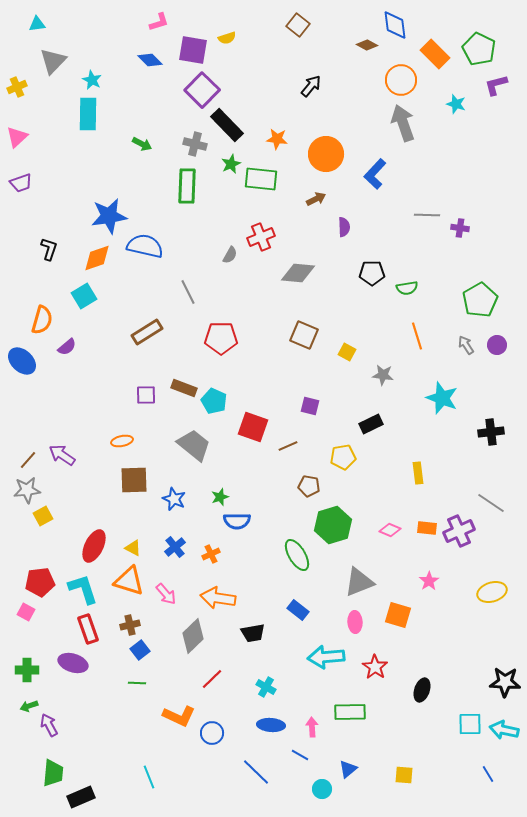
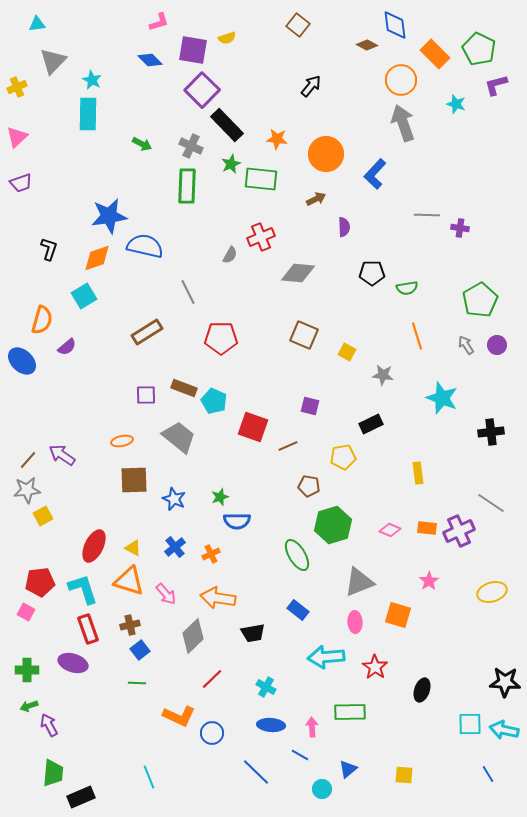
gray cross at (195, 144): moved 4 px left, 2 px down; rotated 10 degrees clockwise
gray trapezoid at (194, 445): moved 15 px left, 8 px up
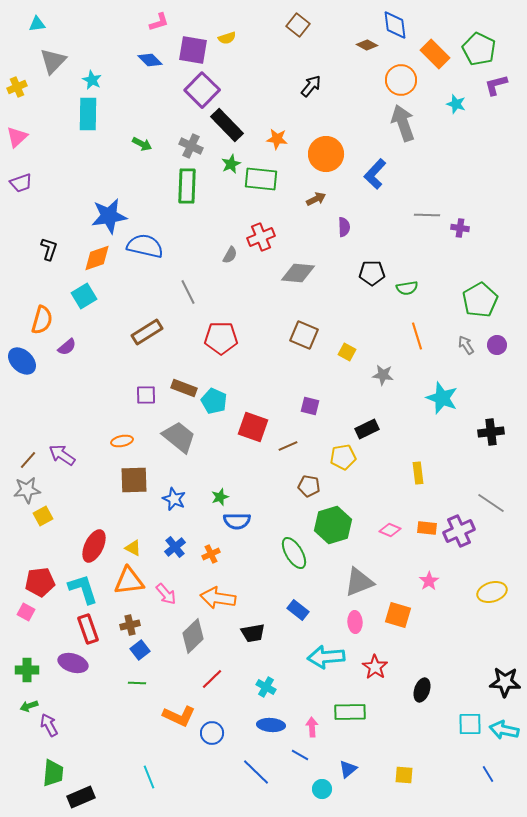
black rectangle at (371, 424): moved 4 px left, 5 px down
green ellipse at (297, 555): moved 3 px left, 2 px up
orange triangle at (129, 581): rotated 24 degrees counterclockwise
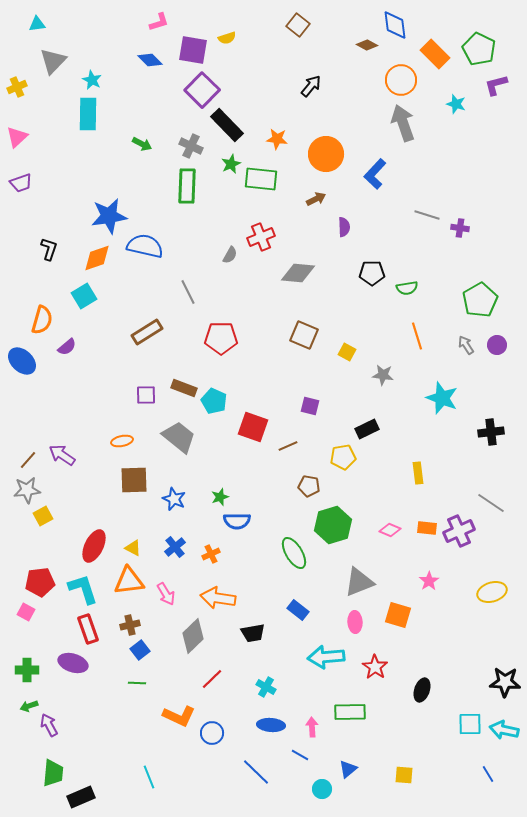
gray line at (427, 215): rotated 15 degrees clockwise
pink arrow at (166, 594): rotated 10 degrees clockwise
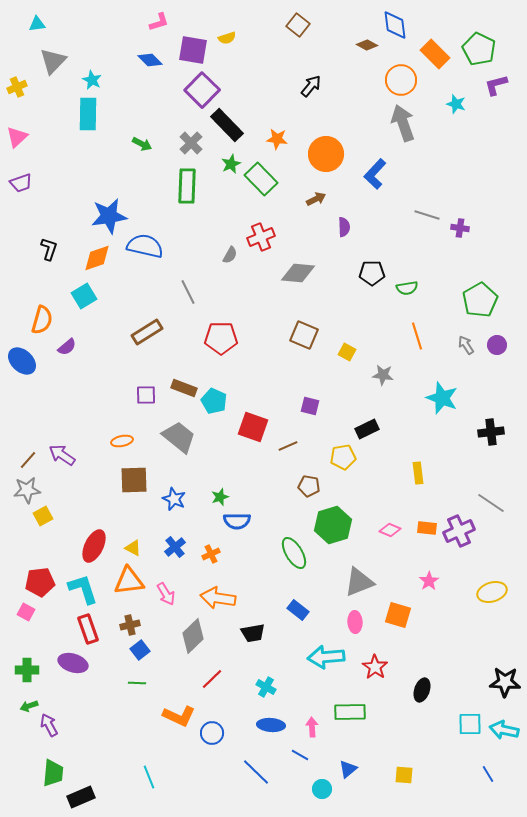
gray cross at (191, 146): moved 3 px up; rotated 20 degrees clockwise
green rectangle at (261, 179): rotated 40 degrees clockwise
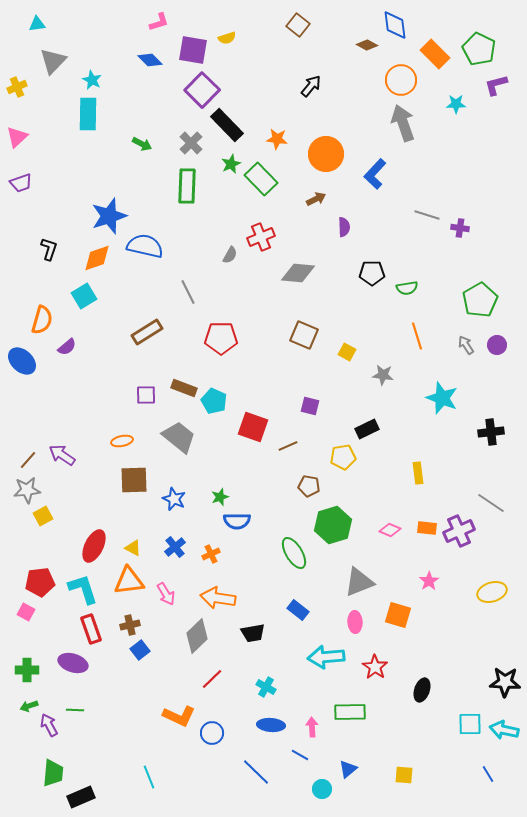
cyan star at (456, 104): rotated 18 degrees counterclockwise
blue star at (109, 216): rotated 9 degrees counterclockwise
red rectangle at (88, 629): moved 3 px right
gray diamond at (193, 636): moved 4 px right
green line at (137, 683): moved 62 px left, 27 px down
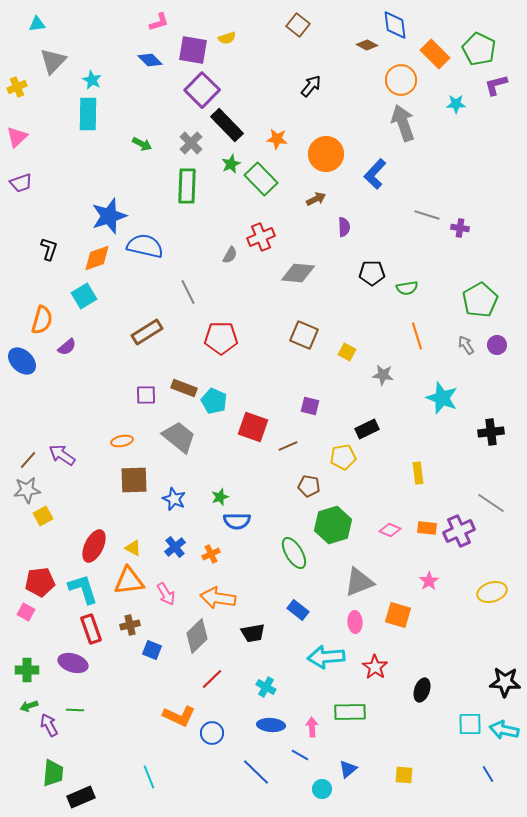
blue square at (140, 650): moved 12 px right; rotated 30 degrees counterclockwise
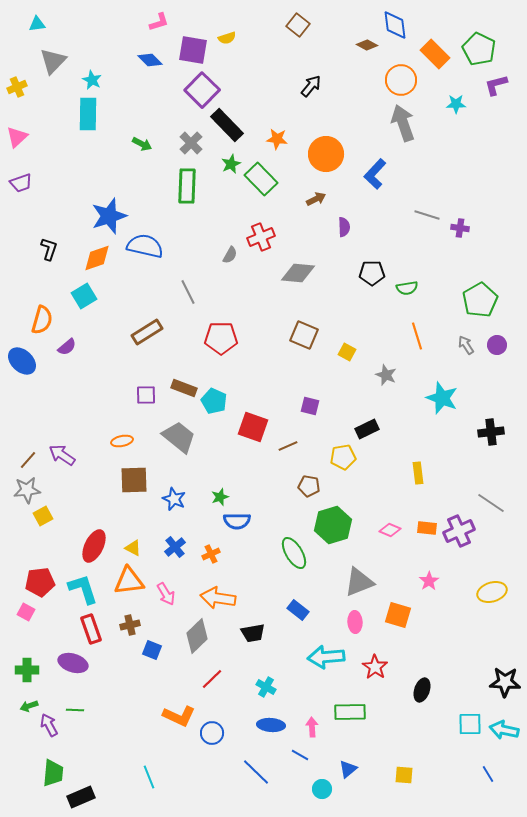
gray star at (383, 375): moved 3 px right; rotated 15 degrees clockwise
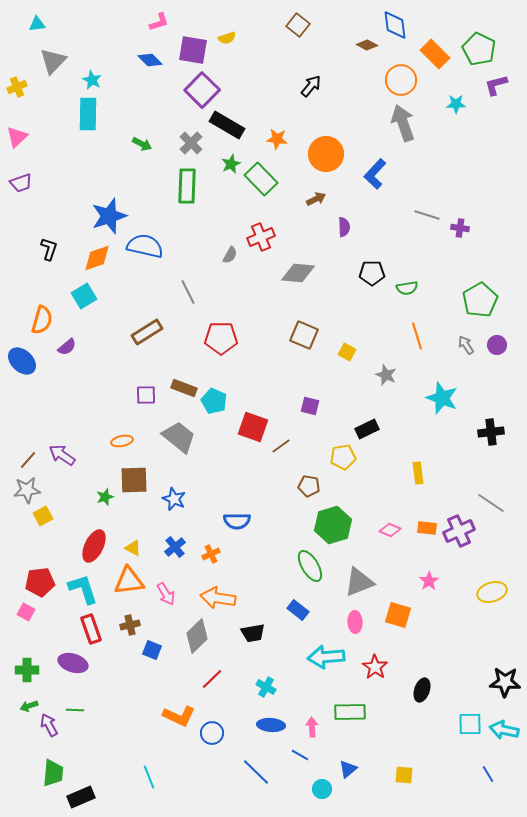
black rectangle at (227, 125): rotated 16 degrees counterclockwise
brown line at (288, 446): moved 7 px left; rotated 12 degrees counterclockwise
green star at (220, 497): moved 115 px left
green ellipse at (294, 553): moved 16 px right, 13 px down
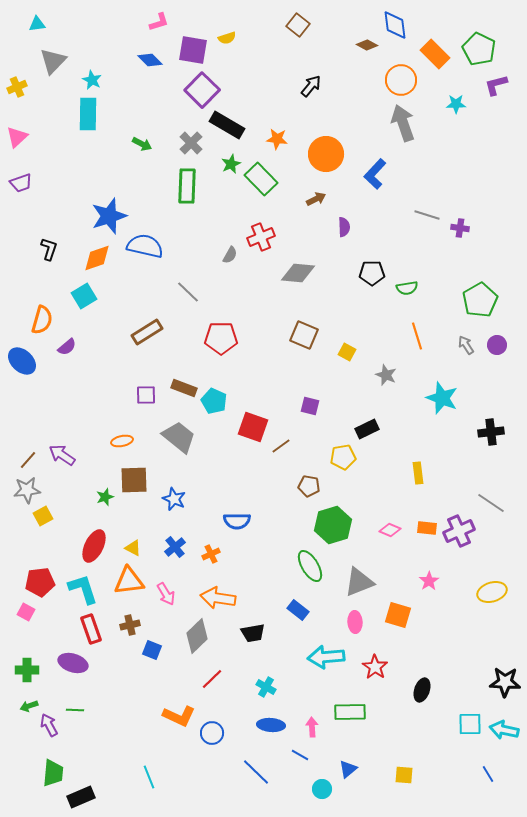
gray line at (188, 292): rotated 20 degrees counterclockwise
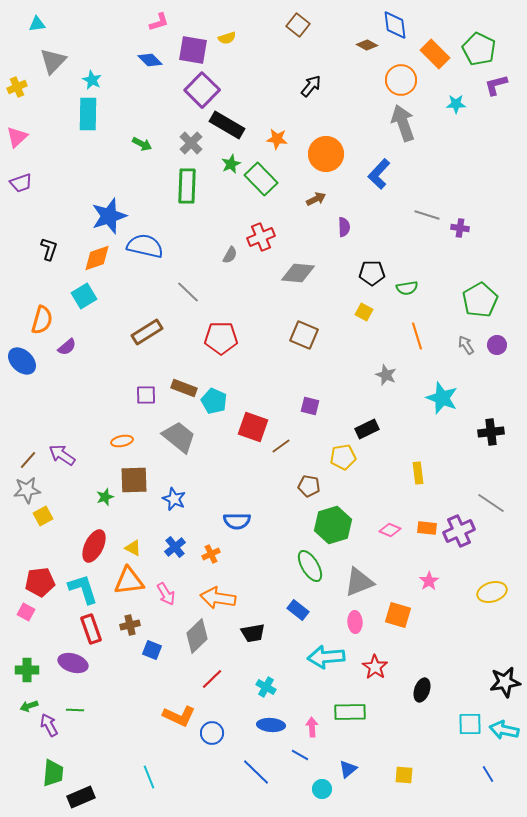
blue L-shape at (375, 174): moved 4 px right
yellow square at (347, 352): moved 17 px right, 40 px up
black star at (505, 682): rotated 12 degrees counterclockwise
